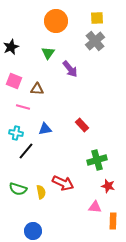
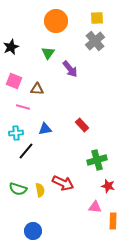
cyan cross: rotated 16 degrees counterclockwise
yellow semicircle: moved 1 px left, 2 px up
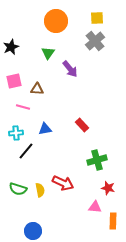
pink square: rotated 35 degrees counterclockwise
red star: moved 2 px down
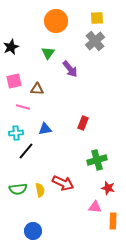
red rectangle: moved 1 px right, 2 px up; rotated 64 degrees clockwise
green semicircle: rotated 24 degrees counterclockwise
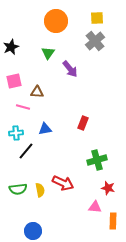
brown triangle: moved 3 px down
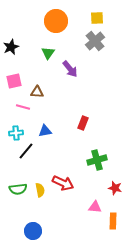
blue triangle: moved 2 px down
red star: moved 7 px right
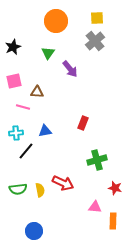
black star: moved 2 px right
blue circle: moved 1 px right
